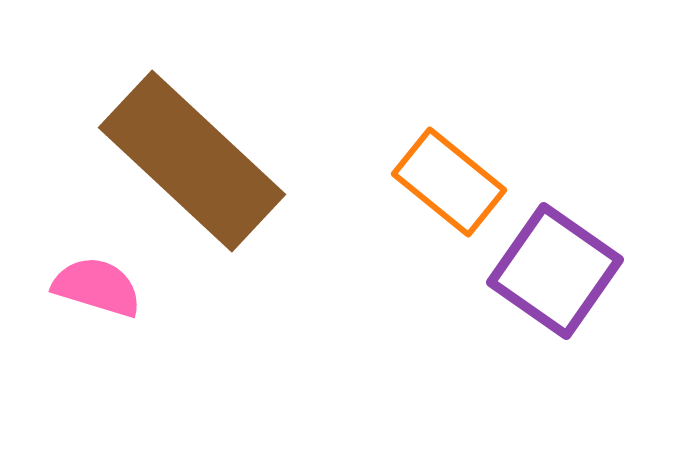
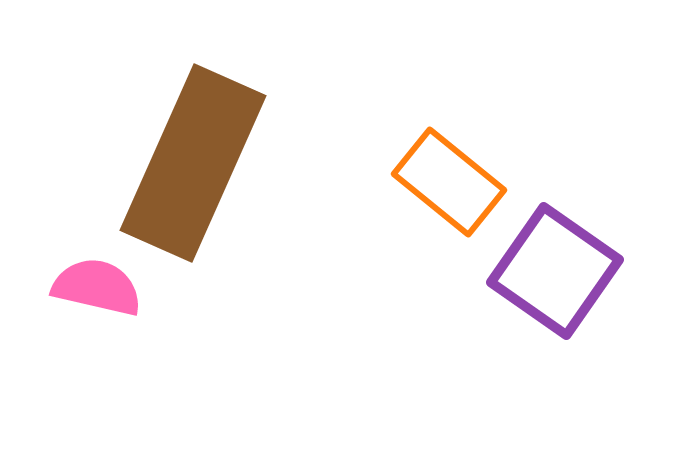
brown rectangle: moved 1 px right, 2 px down; rotated 71 degrees clockwise
pink semicircle: rotated 4 degrees counterclockwise
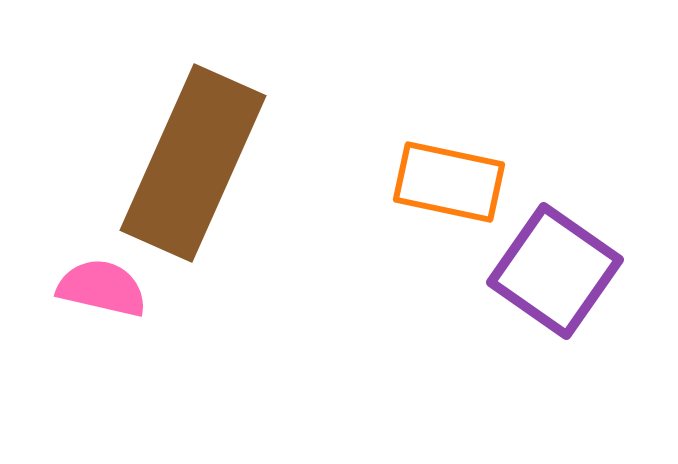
orange rectangle: rotated 27 degrees counterclockwise
pink semicircle: moved 5 px right, 1 px down
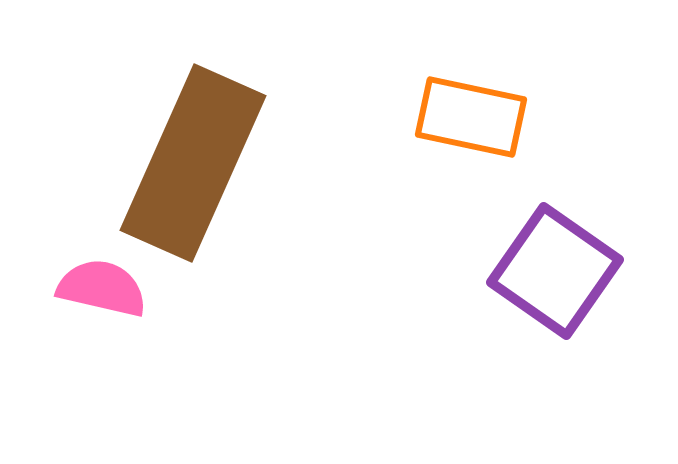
orange rectangle: moved 22 px right, 65 px up
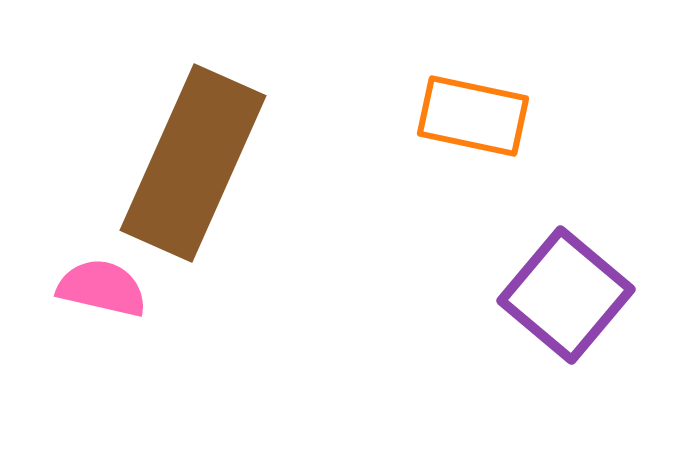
orange rectangle: moved 2 px right, 1 px up
purple square: moved 11 px right, 24 px down; rotated 5 degrees clockwise
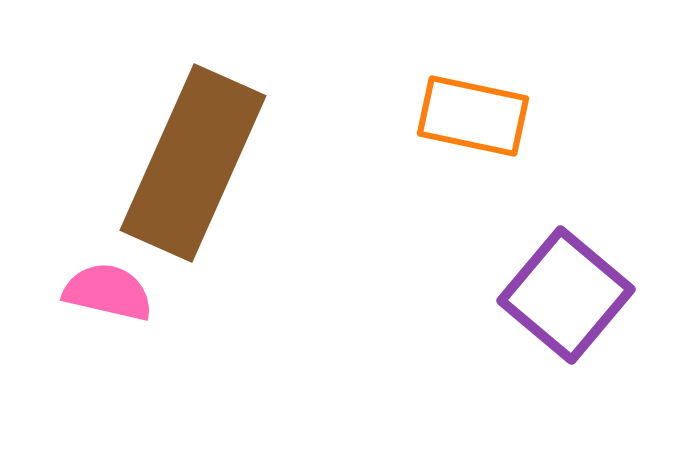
pink semicircle: moved 6 px right, 4 px down
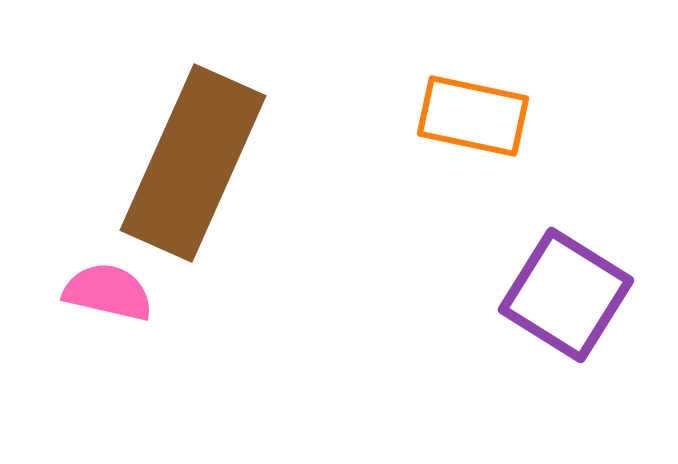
purple square: rotated 8 degrees counterclockwise
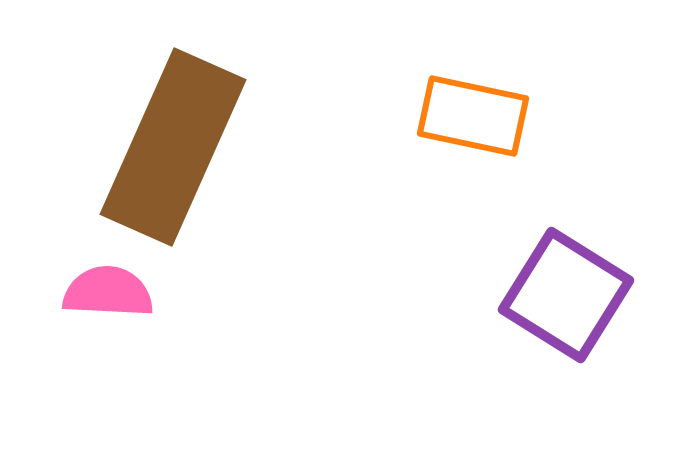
brown rectangle: moved 20 px left, 16 px up
pink semicircle: rotated 10 degrees counterclockwise
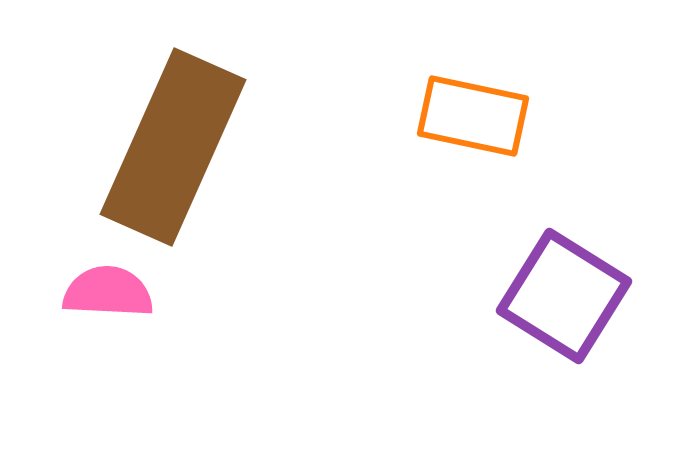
purple square: moved 2 px left, 1 px down
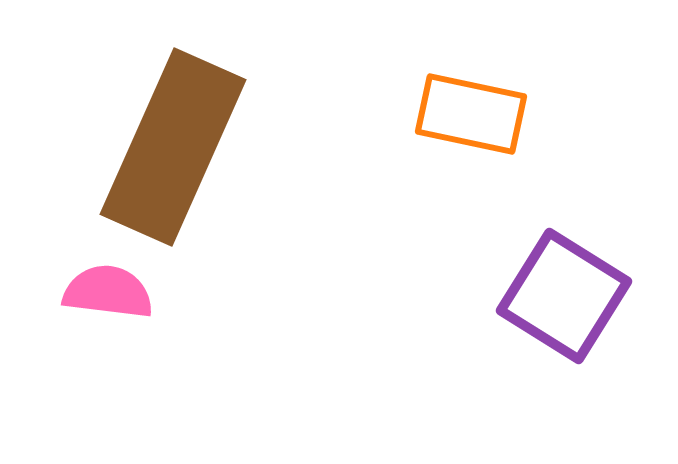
orange rectangle: moved 2 px left, 2 px up
pink semicircle: rotated 4 degrees clockwise
